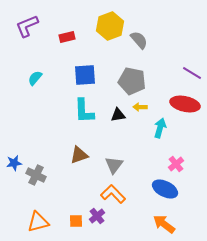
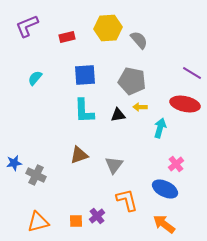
yellow hexagon: moved 2 px left, 2 px down; rotated 16 degrees clockwise
orange L-shape: moved 14 px right, 6 px down; rotated 30 degrees clockwise
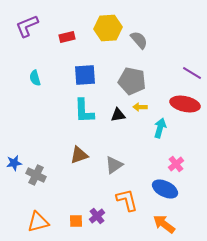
cyan semicircle: rotated 56 degrees counterclockwise
gray triangle: rotated 18 degrees clockwise
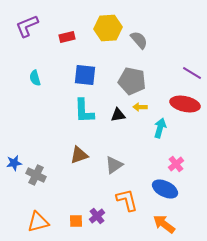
blue square: rotated 10 degrees clockwise
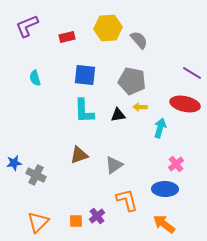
blue ellipse: rotated 25 degrees counterclockwise
orange triangle: rotated 30 degrees counterclockwise
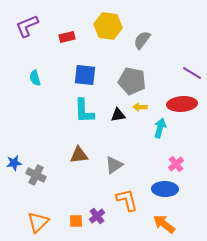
yellow hexagon: moved 2 px up; rotated 12 degrees clockwise
gray semicircle: moved 3 px right; rotated 102 degrees counterclockwise
red ellipse: moved 3 px left; rotated 16 degrees counterclockwise
brown triangle: rotated 12 degrees clockwise
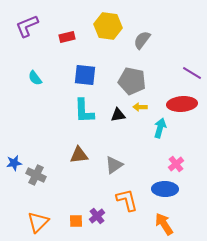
cyan semicircle: rotated 21 degrees counterclockwise
orange arrow: rotated 20 degrees clockwise
